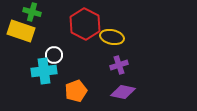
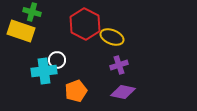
yellow ellipse: rotated 10 degrees clockwise
white circle: moved 3 px right, 5 px down
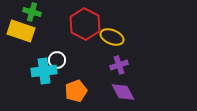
purple diamond: rotated 50 degrees clockwise
